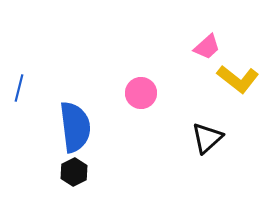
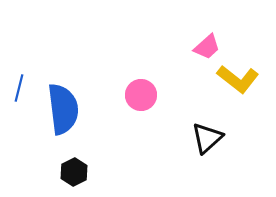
pink circle: moved 2 px down
blue semicircle: moved 12 px left, 18 px up
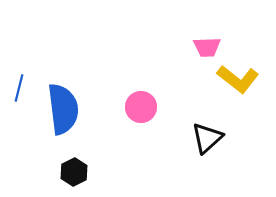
pink trapezoid: rotated 40 degrees clockwise
pink circle: moved 12 px down
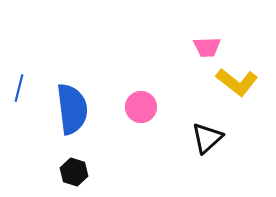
yellow L-shape: moved 1 px left, 3 px down
blue semicircle: moved 9 px right
black hexagon: rotated 16 degrees counterclockwise
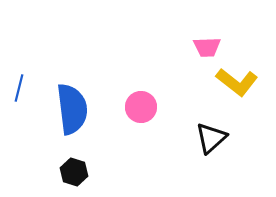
black triangle: moved 4 px right
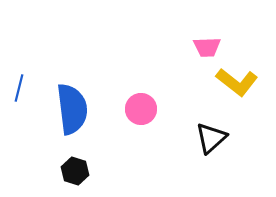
pink circle: moved 2 px down
black hexagon: moved 1 px right, 1 px up
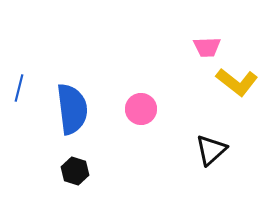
black triangle: moved 12 px down
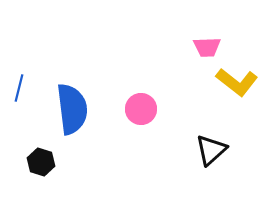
black hexagon: moved 34 px left, 9 px up
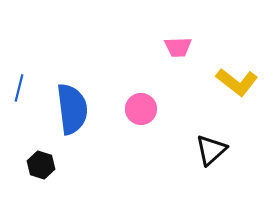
pink trapezoid: moved 29 px left
black hexagon: moved 3 px down
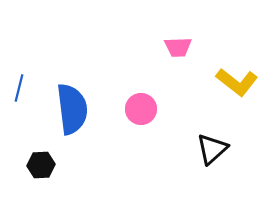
black triangle: moved 1 px right, 1 px up
black hexagon: rotated 20 degrees counterclockwise
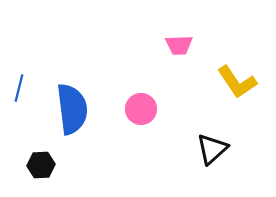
pink trapezoid: moved 1 px right, 2 px up
yellow L-shape: rotated 18 degrees clockwise
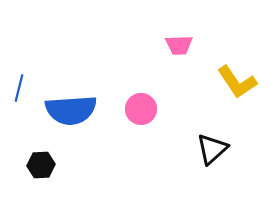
blue semicircle: moved 1 px left, 1 px down; rotated 93 degrees clockwise
